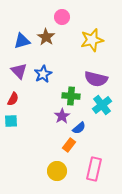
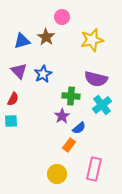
yellow circle: moved 3 px down
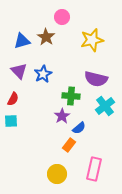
cyan cross: moved 3 px right, 1 px down
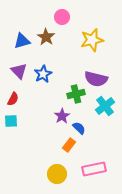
green cross: moved 5 px right, 2 px up; rotated 18 degrees counterclockwise
blue semicircle: rotated 96 degrees counterclockwise
pink rectangle: rotated 65 degrees clockwise
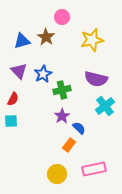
green cross: moved 14 px left, 4 px up
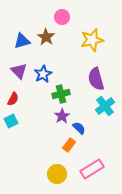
purple semicircle: rotated 60 degrees clockwise
green cross: moved 1 px left, 4 px down
cyan square: rotated 24 degrees counterclockwise
pink rectangle: moved 2 px left; rotated 20 degrees counterclockwise
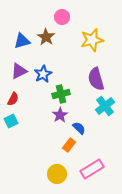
purple triangle: rotated 48 degrees clockwise
purple star: moved 2 px left, 1 px up
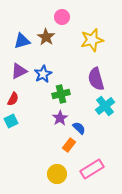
purple star: moved 3 px down
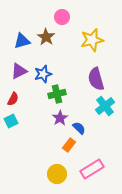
blue star: rotated 12 degrees clockwise
green cross: moved 4 px left
